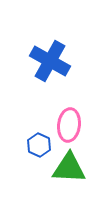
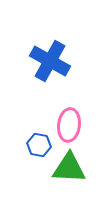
blue hexagon: rotated 15 degrees counterclockwise
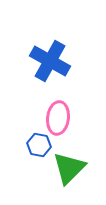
pink ellipse: moved 11 px left, 7 px up
green triangle: rotated 48 degrees counterclockwise
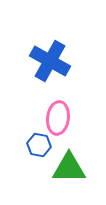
green triangle: rotated 45 degrees clockwise
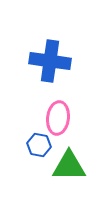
blue cross: rotated 21 degrees counterclockwise
green triangle: moved 2 px up
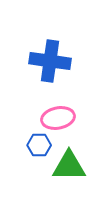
pink ellipse: rotated 72 degrees clockwise
blue hexagon: rotated 10 degrees counterclockwise
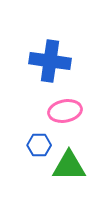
pink ellipse: moved 7 px right, 7 px up
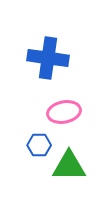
blue cross: moved 2 px left, 3 px up
pink ellipse: moved 1 px left, 1 px down
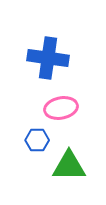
pink ellipse: moved 3 px left, 4 px up
blue hexagon: moved 2 px left, 5 px up
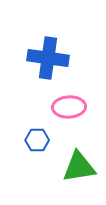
pink ellipse: moved 8 px right, 1 px up; rotated 8 degrees clockwise
green triangle: moved 10 px right, 1 px down; rotated 9 degrees counterclockwise
